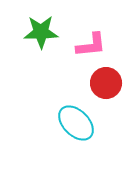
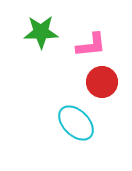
red circle: moved 4 px left, 1 px up
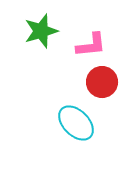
green star: moved 1 px up; rotated 16 degrees counterclockwise
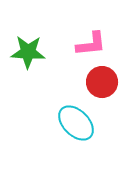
green star: moved 13 px left, 21 px down; rotated 20 degrees clockwise
pink L-shape: moved 1 px up
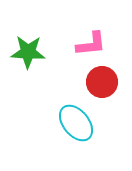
cyan ellipse: rotated 6 degrees clockwise
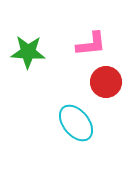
red circle: moved 4 px right
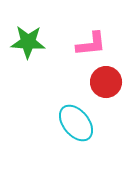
green star: moved 10 px up
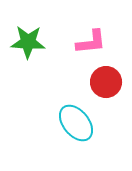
pink L-shape: moved 2 px up
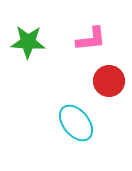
pink L-shape: moved 3 px up
red circle: moved 3 px right, 1 px up
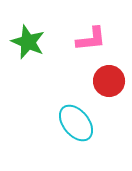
green star: rotated 20 degrees clockwise
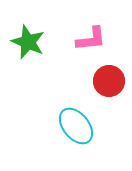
cyan ellipse: moved 3 px down
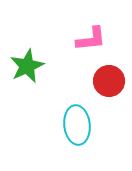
green star: moved 1 px left, 24 px down; rotated 24 degrees clockwise
cyan ellipse: moved 1 px right, 1 px up; rotated 33 degrees clockwise
